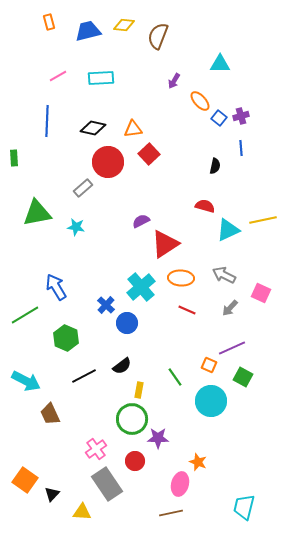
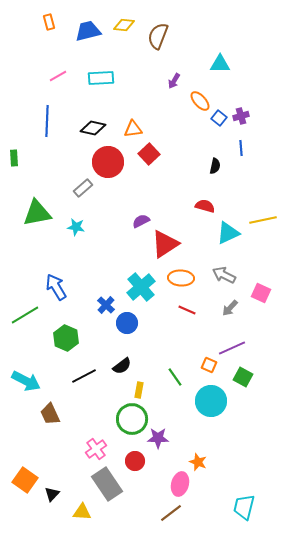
cyan triangle at (228, 230): moved 3 px down
brown line at (171, 513): rotated 25 degrees counterclockwise
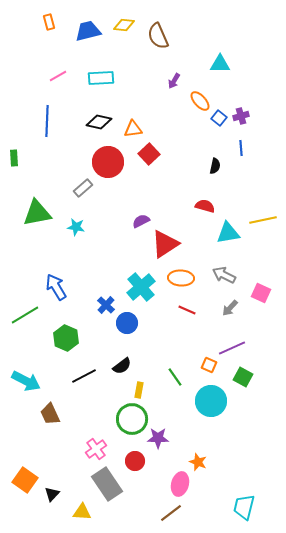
brown semicircle at (158, 36): rotated 44 degrees counterclockwise
black diamond at (93, 128): moved 6 px right, 6 px up
cyan triangle at (228, 233): rotated 15 degrees clockwise
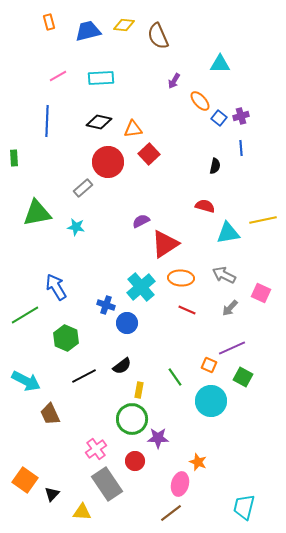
blue cross at (106, 305): rotated 24 degrees counterclockwise
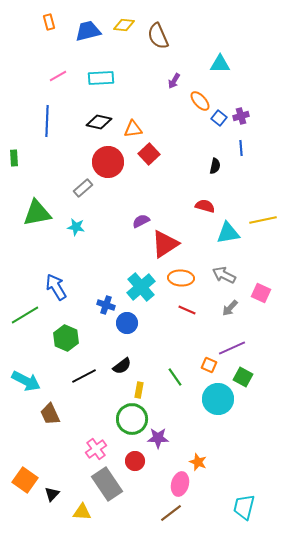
cyan circle at (211, 401): moved 7 px right, 2 px up
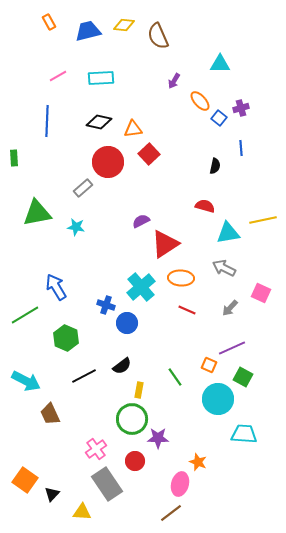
orange rectangle at (49, 22): rotated 14 degrees counterclockwise
purple cross at (241, 116): moved 8 px up
gray arrow at (224, 275): moved 7 px up
cyan trapezoid at (244, 507): moved 73 px up; rotated 80 degrees clockwise
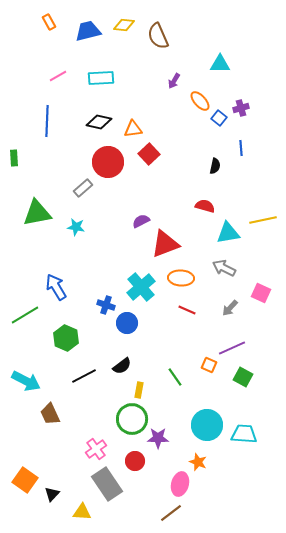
red triangle at (165, 244): rotated 12 degrees clockwise
cyan circle at (218, 399): moved 11 px left, 26 px down
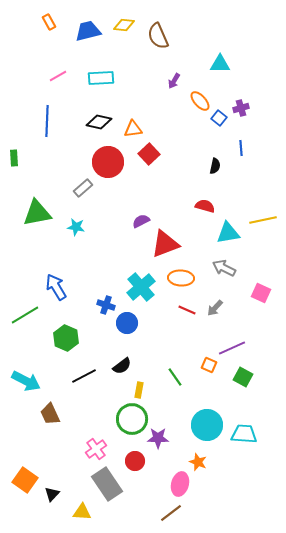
gray arrow at (230, 308): moved 15 px left
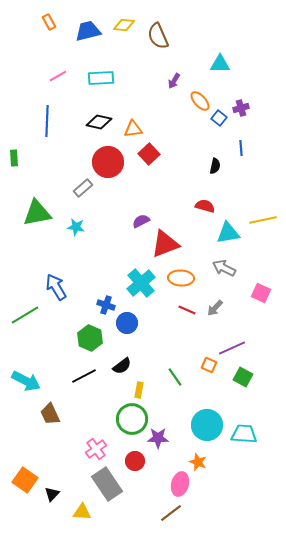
cyan cross at (141, 287): moved 4 px up
green hexagon at (66, 338): moved 24 px right
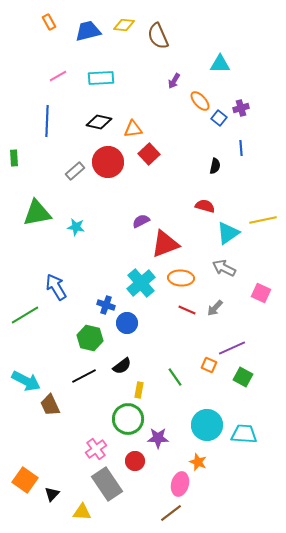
gray rectangle at (83, 188): moved 8 px left, 17 px up
cyan triangle at (228, 233): rotated 25 degrees counterclockwise
green hexagon at (90, 338): rotated 10 degrees counterclockwise
brown trapezoid at (50, 414): moved 9 px up
green circle at (132, 419): moved 4 px left
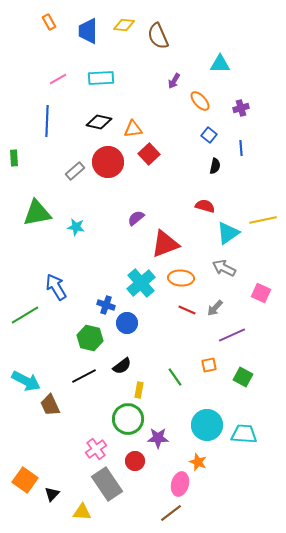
blue trapezoid at (88, 31): rotated 76 degrees counterclockwise
pink line at (58, 76): moved 3 px down
blue square at (219, 118): moved 10 px left, 17 px down
purple semicircle at (141, 221): moved 5 px left, 3 px up; rotated 12 degrees counterclockwise
purple line at (232, 348): moved 13 px up
orange square at (209, 365): rotated 35 degrees counterclockwise
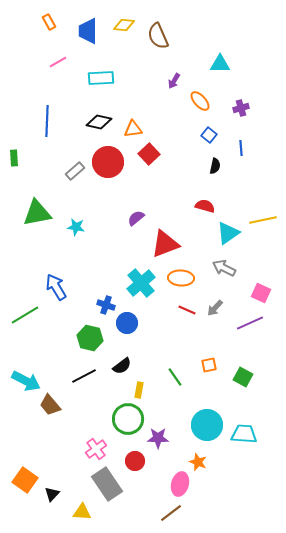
pink line at (58, 79): moved 17 px up
purple line at (232, 335): moved 18 px right, 12 px up
brown trapezoid at (50, 405): rotated 15 degrees counterclockwise
